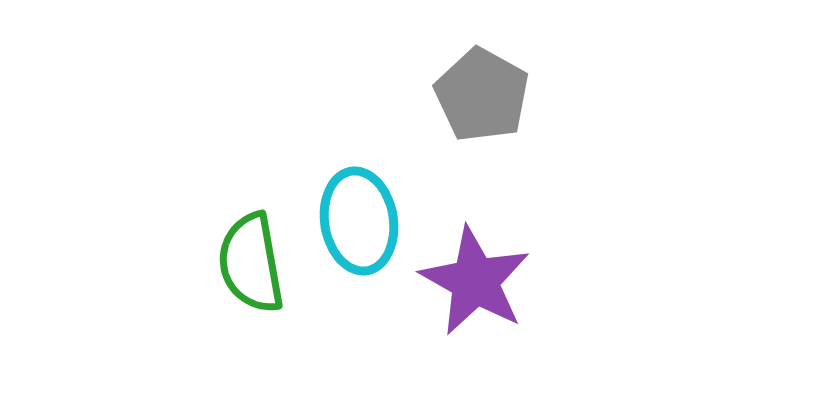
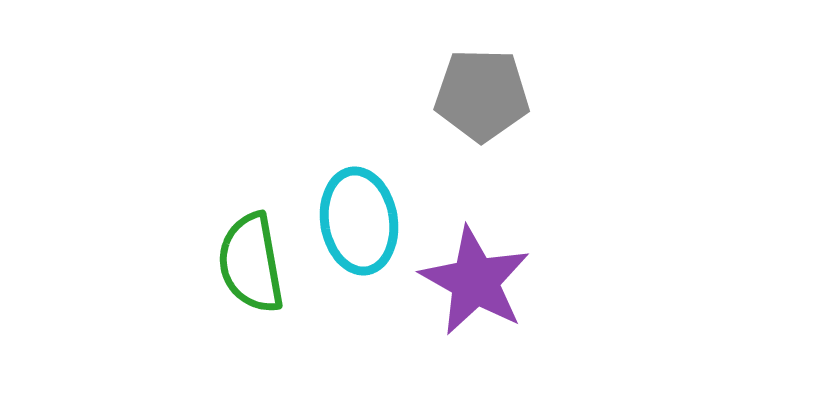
gray pentagon: rotated 28 degrees counterclockwise
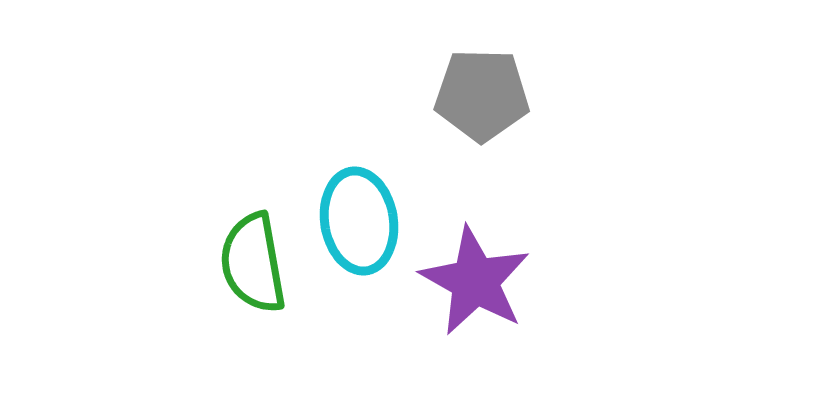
green semicircle: moved 2 px right
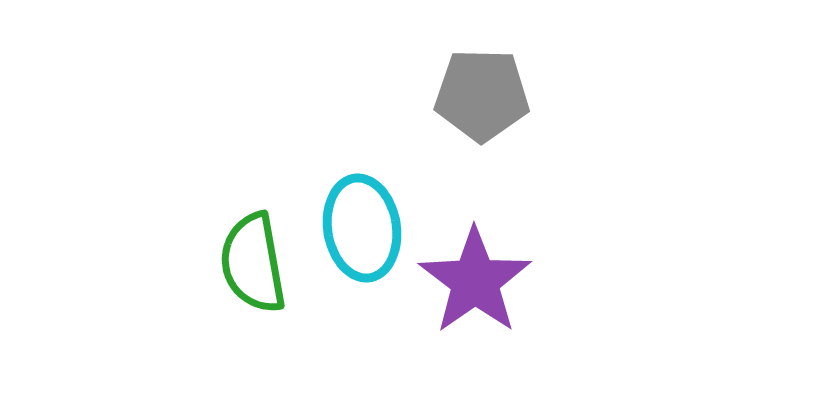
cyan ellipse: moved 3 px right, 7 px down
purple star: rotated 8 degrees clockwise
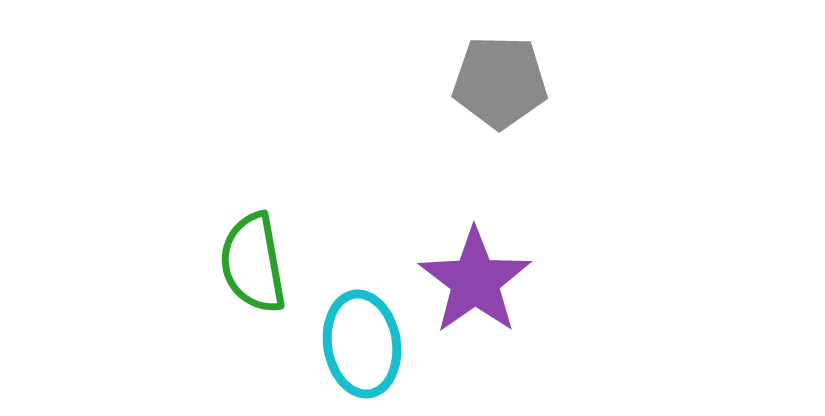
gray pentagon: moved 18 px right, 13 px up
cyan ellipse: moved 116 px down
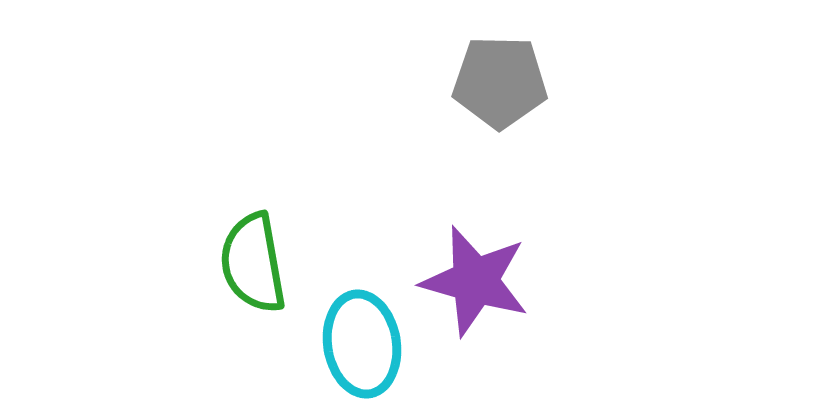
purple star: rotated 21 degrees counterclockwise
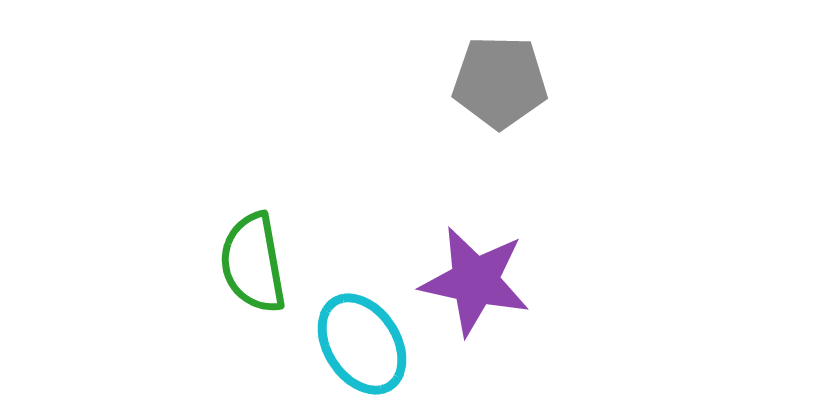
purple star: rotated 4 degrees counterclockwise
cyan ellipse: rotated 24 degrees counterclockwise
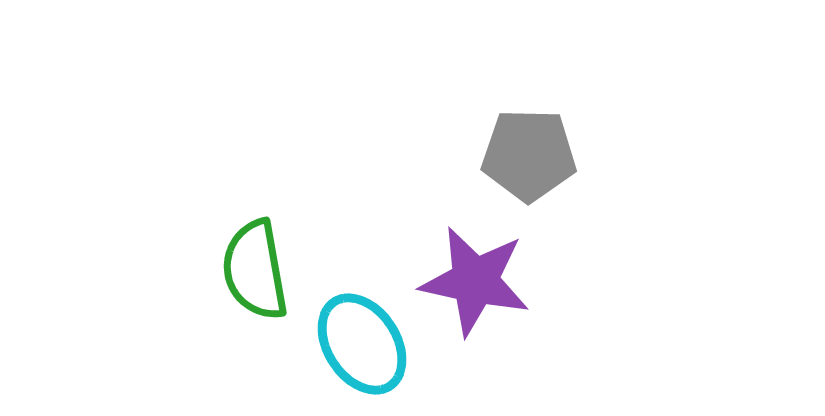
gray pentagon: moved 29 px right, 73 px down
green semicircle: moved 2 px right, 7 px down
